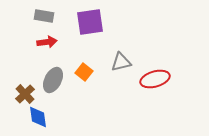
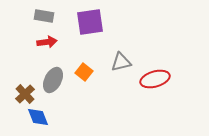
blue diamond: rotated 15 degrees counterclockwise
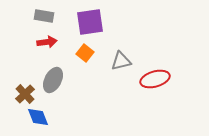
gray triangle: moved 1 px up
orange square: moved 1 px right, 19 px up
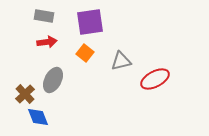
red ellipse: rotated 12 degrees counterclockwise
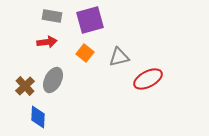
gray rectangle: moved 8 px right
purple square: moved 2 px up; rotated 8 degrees counterclockwise
gray triangle: moved 2 px left, 4 px up
red ellipse: moved 7 px left
brown cross: moved 8 px up
blue diamond: rotated 25 degrees clockwise
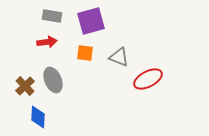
purple square: moved 1 px right, 1 px down
orange square: rotated 30 degrees counterclockwise
gray triangle: rotated 35 degrees clockwise
gray ellipse: rotated 50 degrees counterclockwise
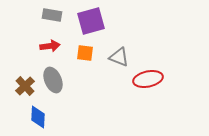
gray rectangle: moved 1 px up
red arrow: moved 3 px right, 4 px down
red ellipse: rotated 16 degrees clockwise
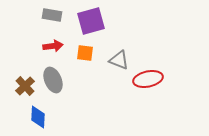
red arrow: moved 3 px right
gray triangle: moved 3 px down
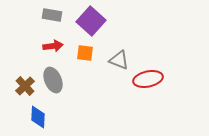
purple square: rotated 32 degrees counterclockwise
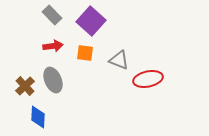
gray rectangle: rotated 36 degrees clockwise
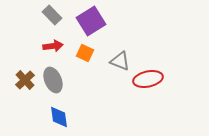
purple square: rotated 16 degrees clockwise
orange square: rotated 18 degrees clockwise
gray triangle: moved 1 px right, 1 px down
brown cross: moved 6 px up
blue diamond: moved 21 px right; rotated 10 degrees counterclockwise
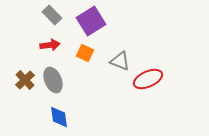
red arrow: moved 3 px left, 1 px up
red ellipse: rotated 12 degrees counterclockwise
